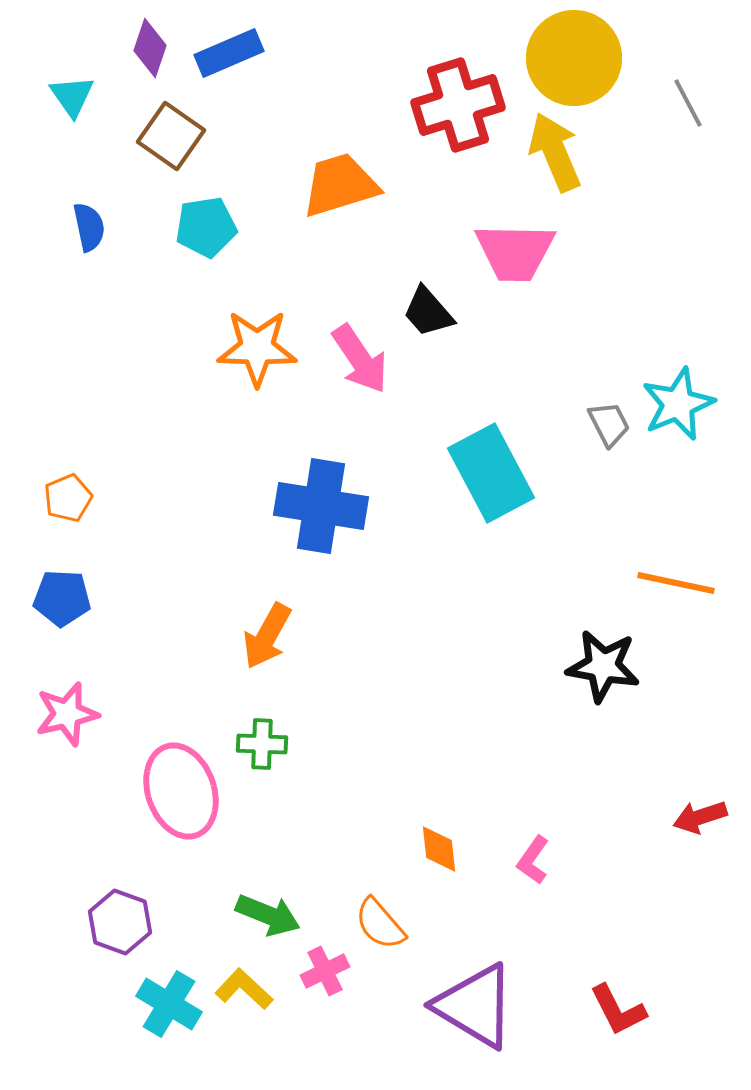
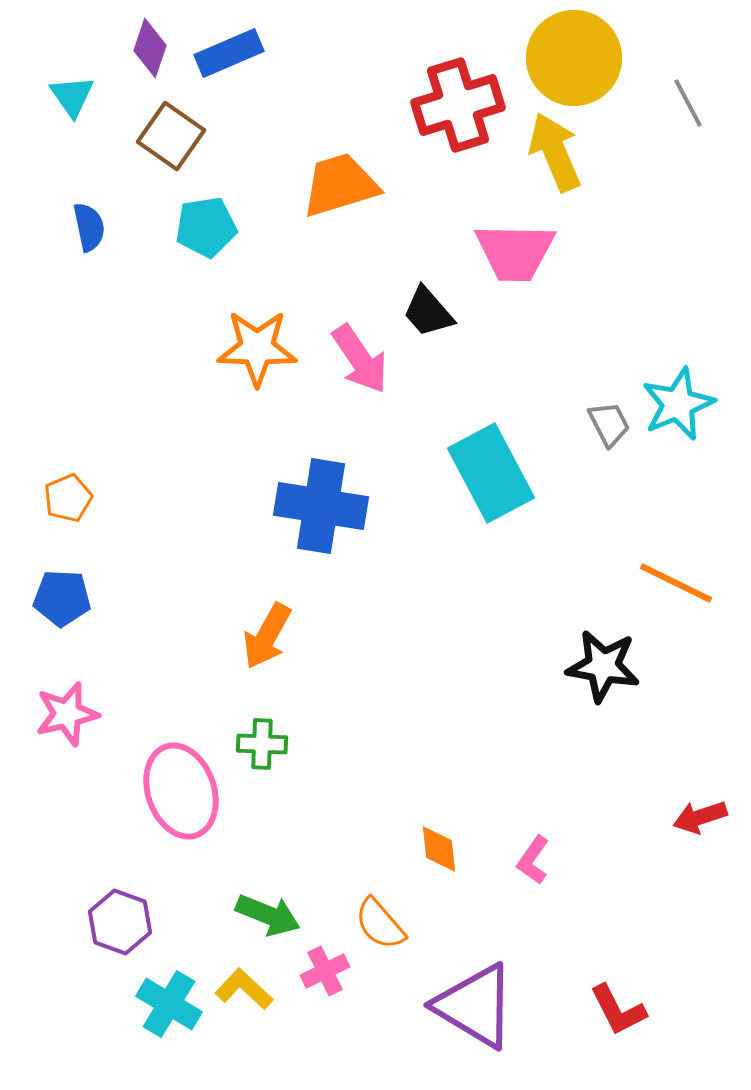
orange line: rotated 14 degrees clockwise
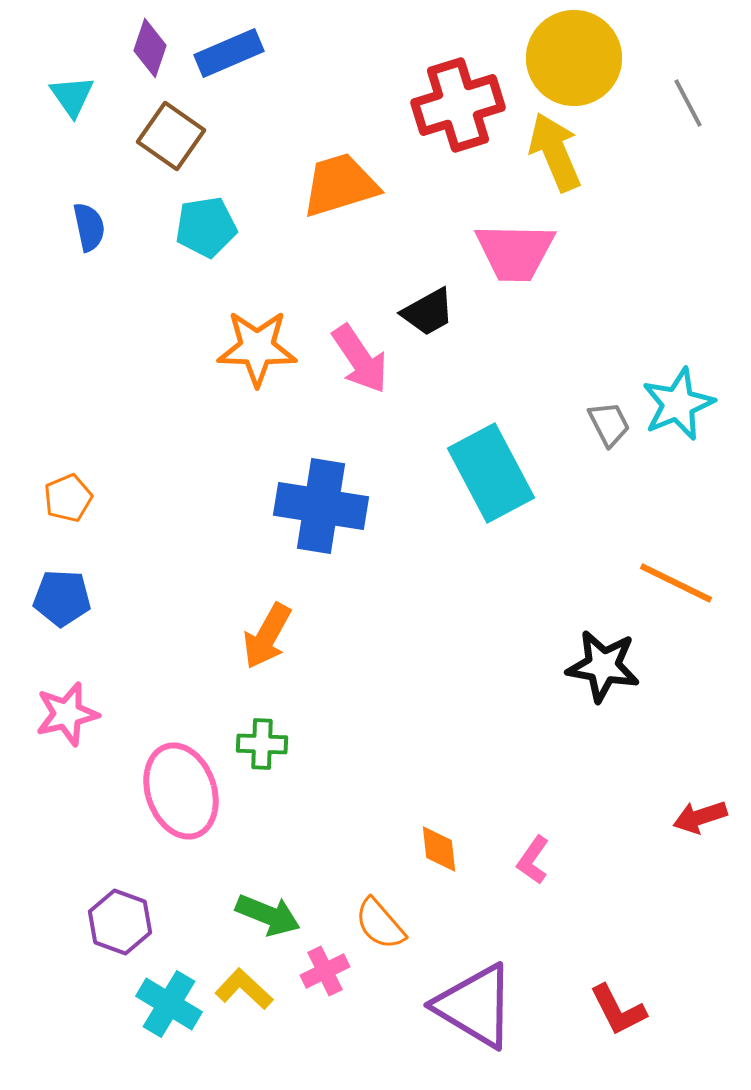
black trapezoid: rotated 78 degrees counterclockwise
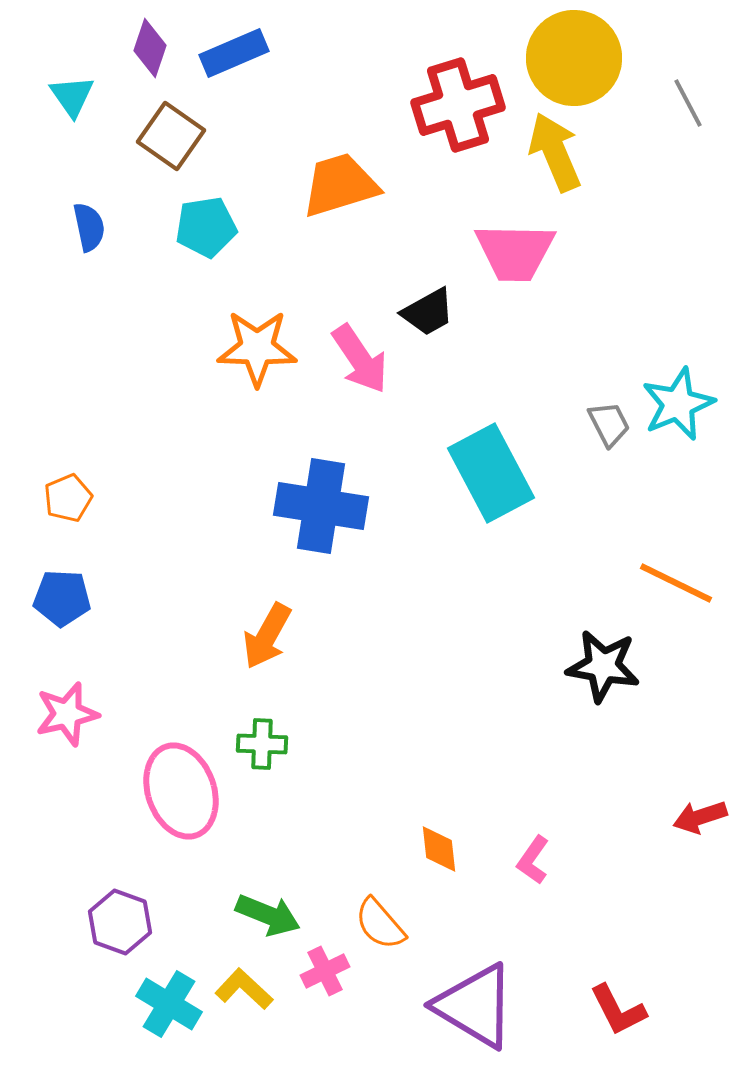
blue rectangle: moved 5 px right
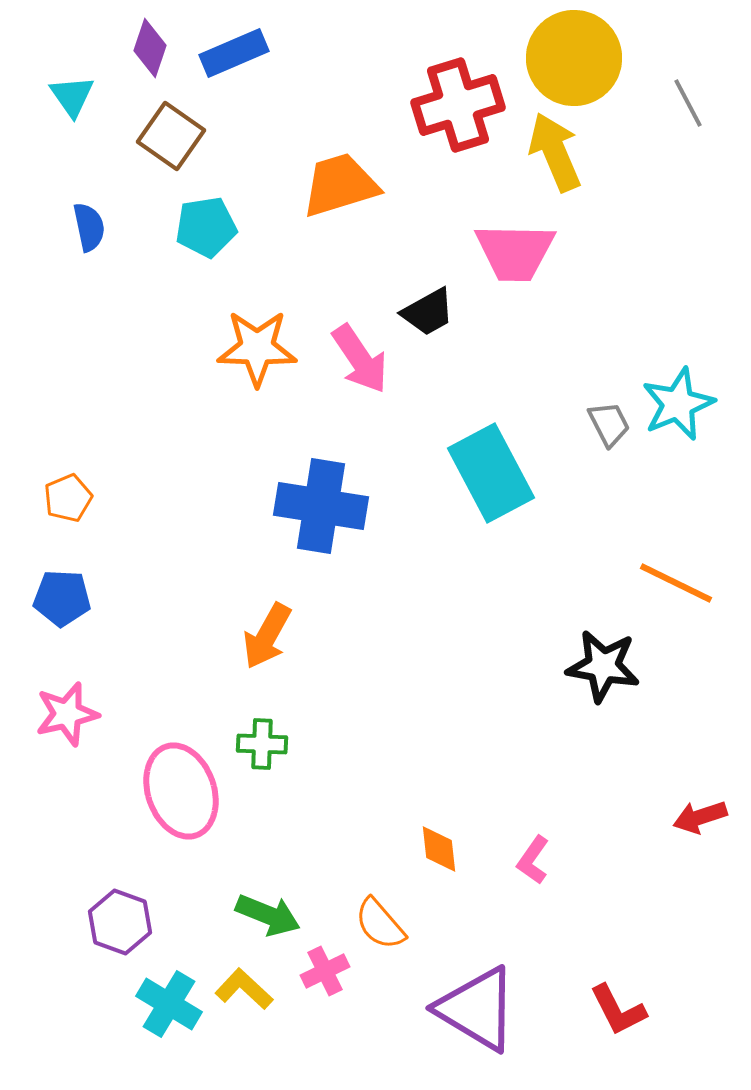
purple triangle: moved 2 px right, 3 px down
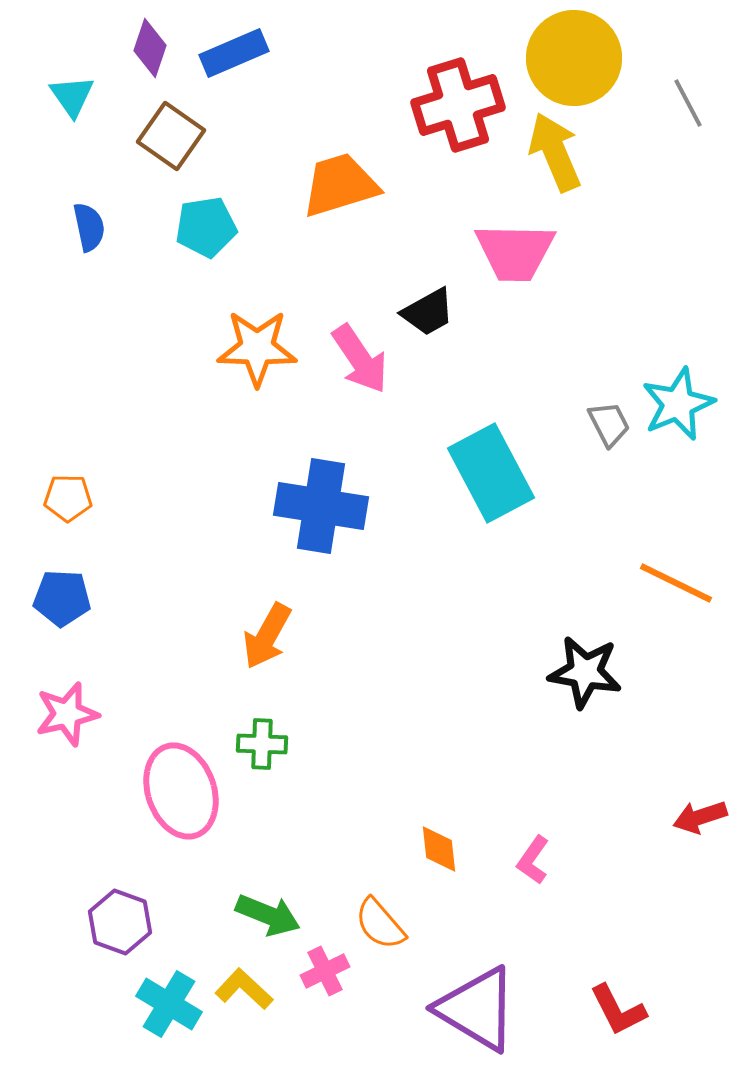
orange pentagon: rotated 24 degrees clockwise
black star: moved 18 px left, 6 px down
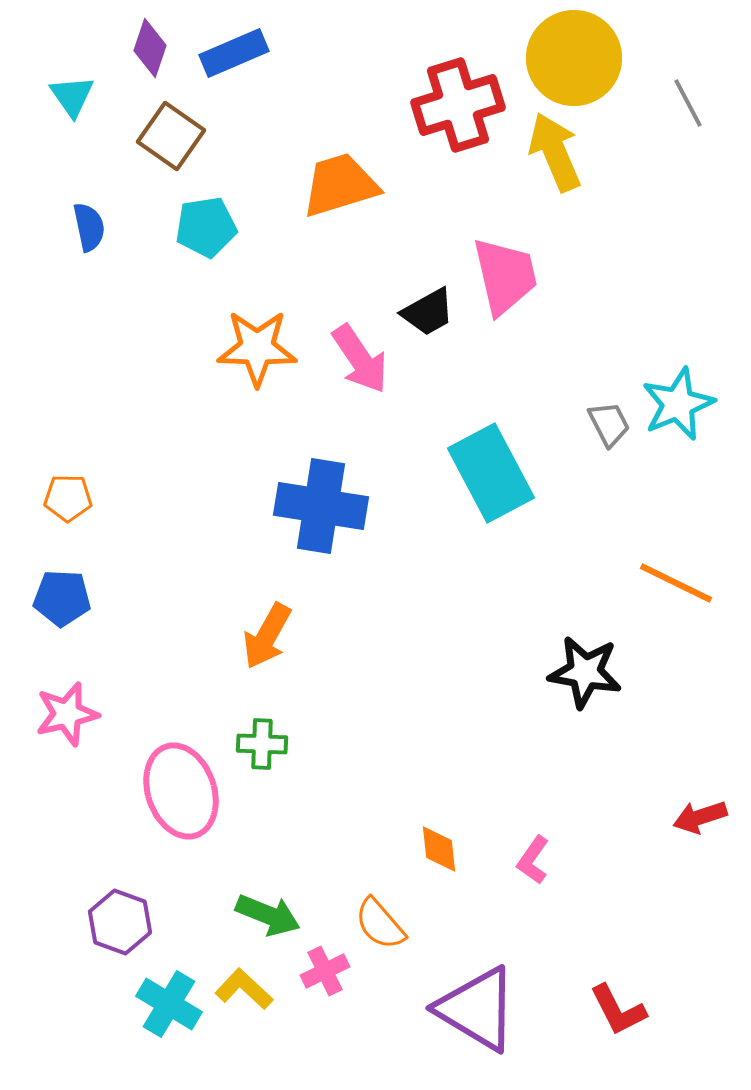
pink trapezoid: moved 10 px left, 24 px down; rotated 104 degrees counterclockwise
